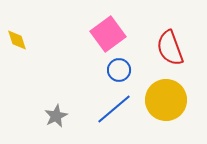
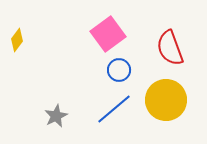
yellow diamond: rotated 55 degrees clockwise
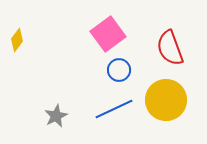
blue line: rotated 15 degrees clockwise
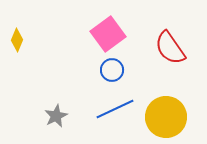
yellow diamond: rotated 15 degrees counterclockwise
red semicircle: rotated 15 degrees counterclockwise
blue circle: moved 7 px left
yellow circle: moved 17 px down
blue line: moved 1 px right
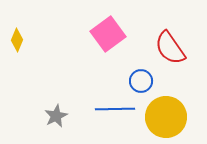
blue circle: moved 29 px right, 11 px down
blue line: rotated 24 degrees clockwise
